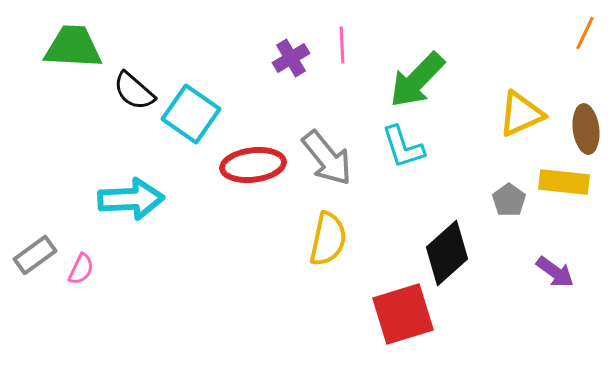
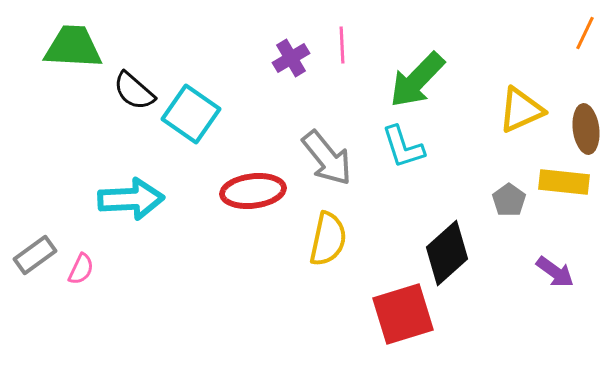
yellow triangle: moved 4 px up
red ellipse: moved 26 px down
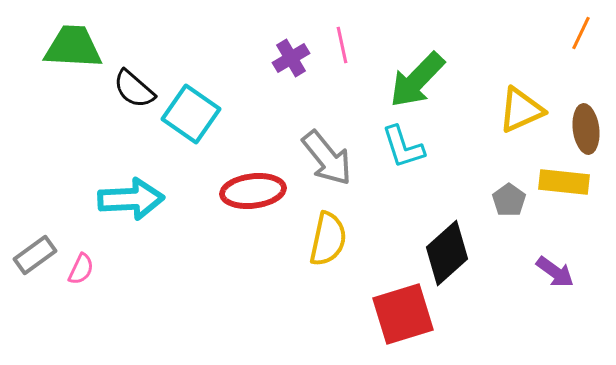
orange line: moved 4 px left
pink line: rotated 9 degrees counterclockwise
black semicircle: moved 2 px up
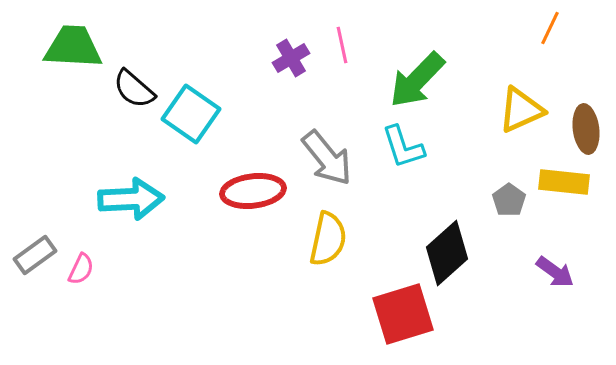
orange line: moved 31 px left, 5 px up
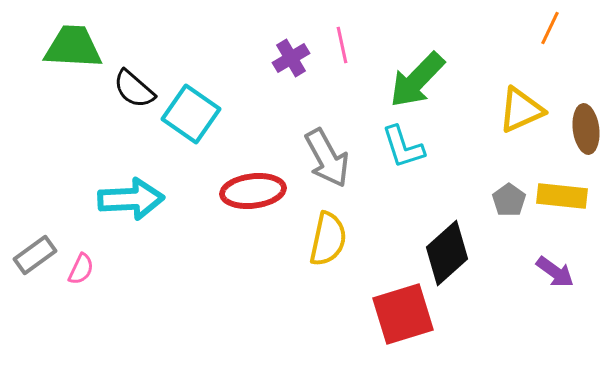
gray arrow: rotated 10 degrees clockwise
yellow rectangle: moved 2 px left, 14 px down
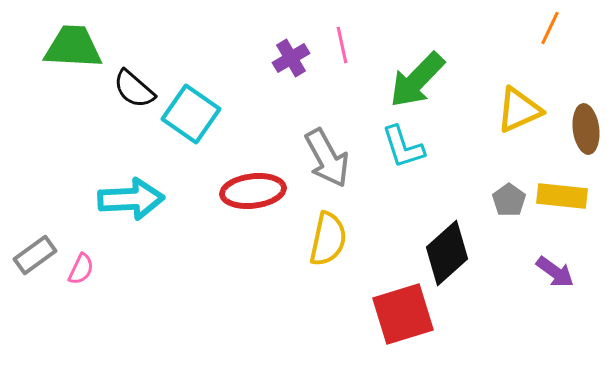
yellow triangle: moved 2 px left
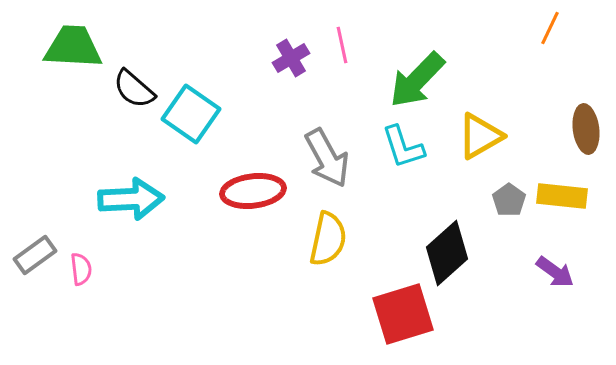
yellow triangle: moved 39 px left, 26 px down; rotated 6 degrees counterclockwise
pink semicircle: rotated 32 degrees counterclockwise
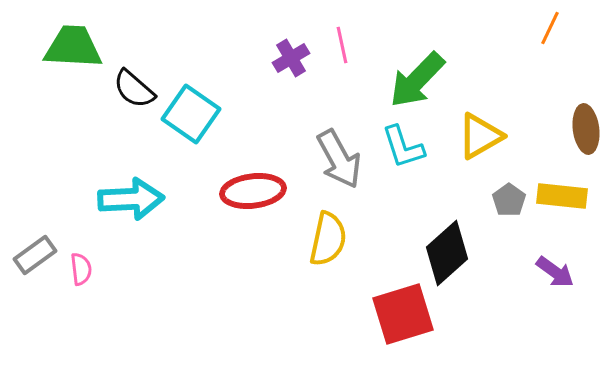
gray arrow: moved 12 px right, 1 px down
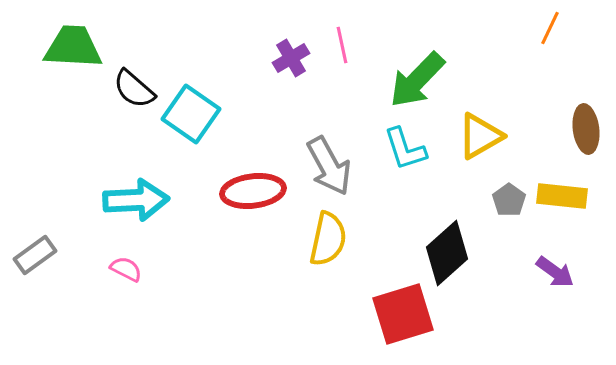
cyan L-shape: moved 2 px right, 2 px down
gray arrow: moved 10 px left, 7 px down
cyan arrow: moved 5 px right, 1 px down
pink semicircle: moved 45 px right; rotated 56 degrees counterclockwise
